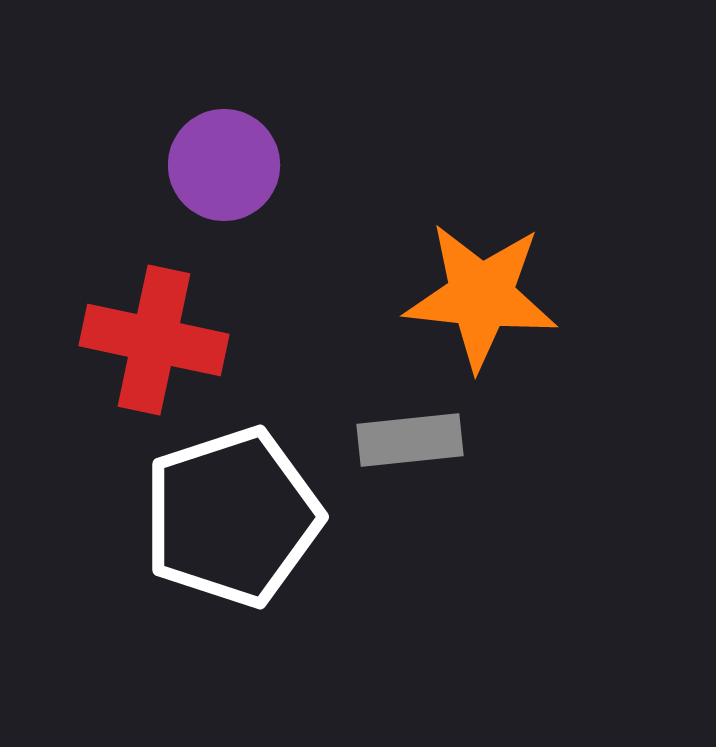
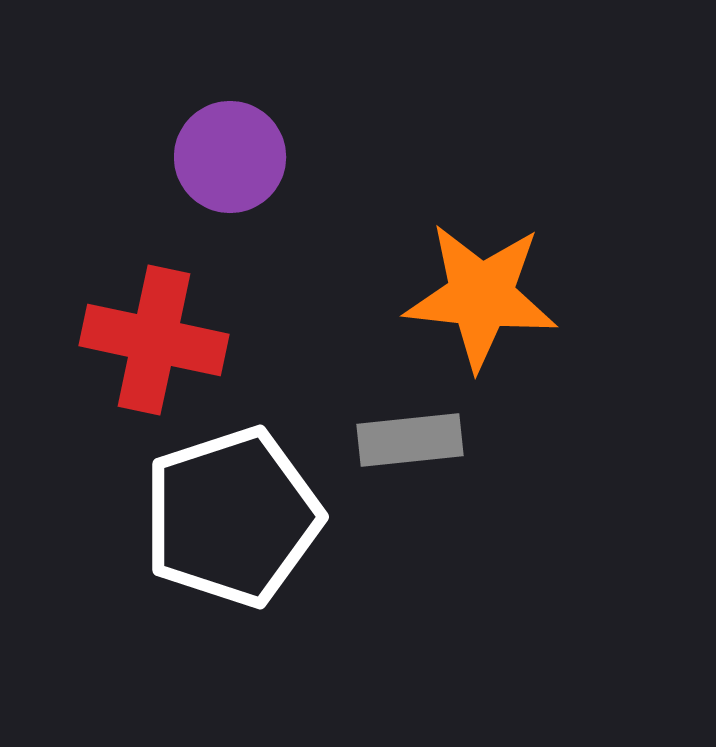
purple circle: moved 6 px right, 8 px up
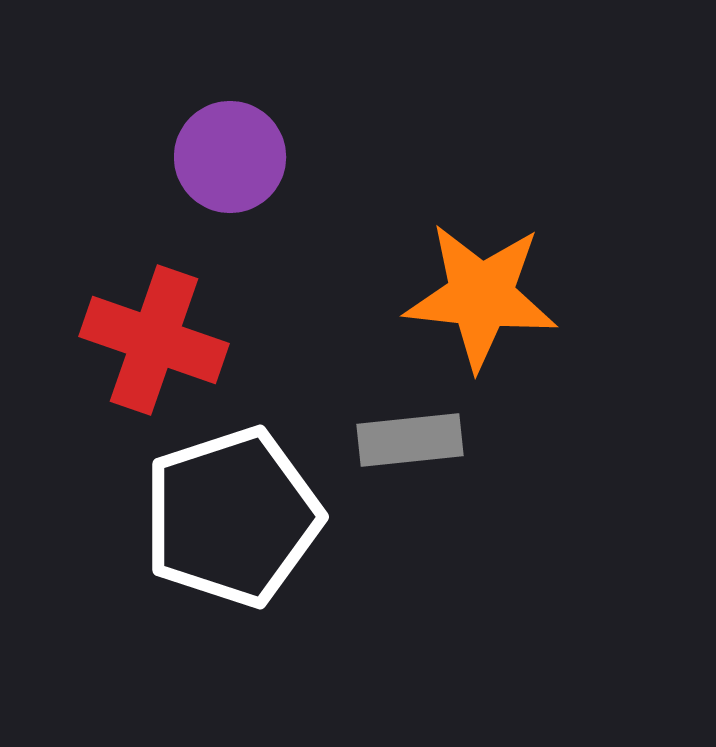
red cross: rotated 7 degrees clockwise
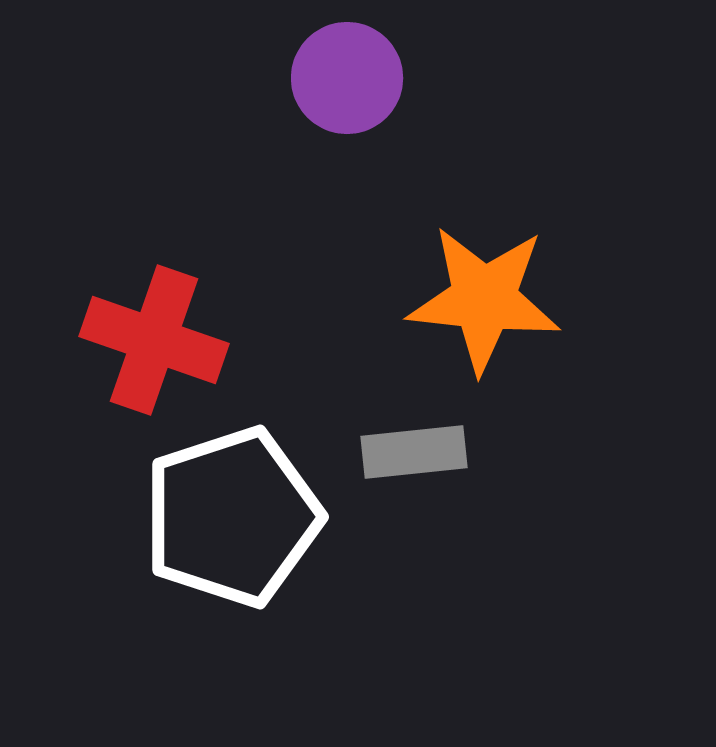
purple circle: moved 117 px right, 79 px up
orange star: moved 3 px right, 3 px down
gray rectangle: moved 4 px right, 12 px down
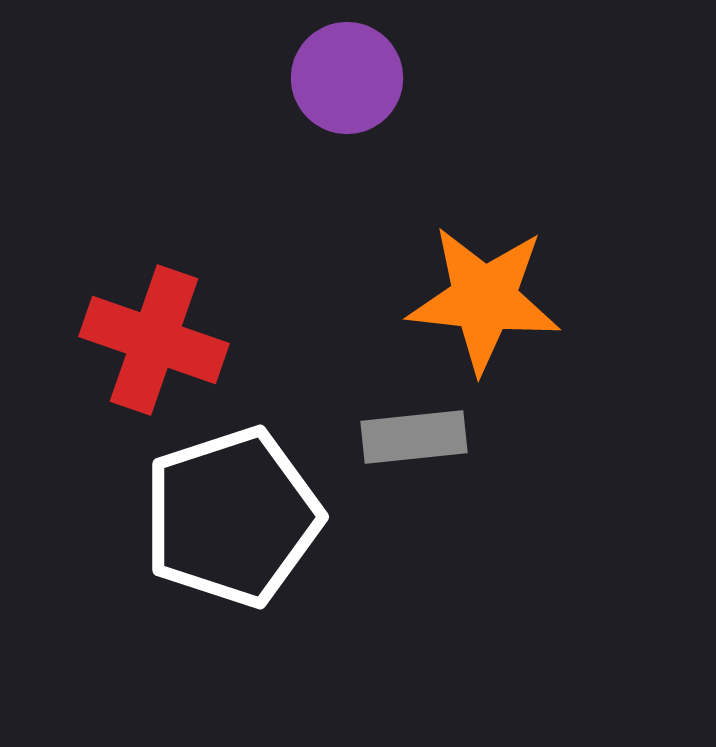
gray rectangle: moved 15 px up
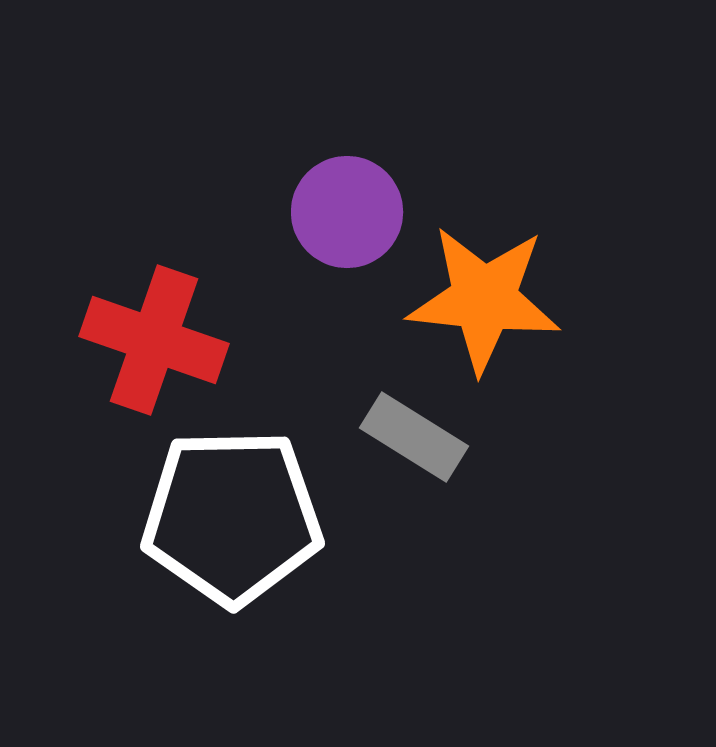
purple circle: moved 134 px down
gray rectangle: rotated 38 degrees clockwise
white pentagon: rotated 17 degrees clockwise
